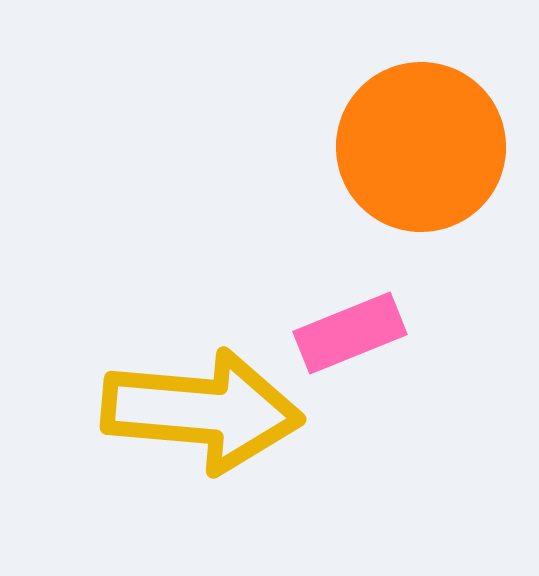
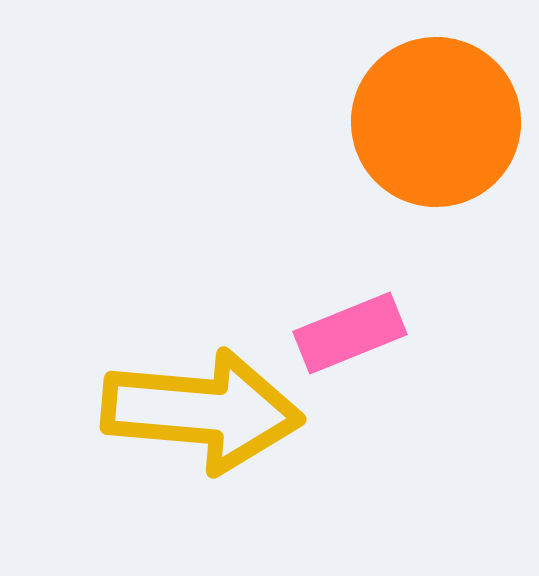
orange circle: moved 15 px right, 25 px up
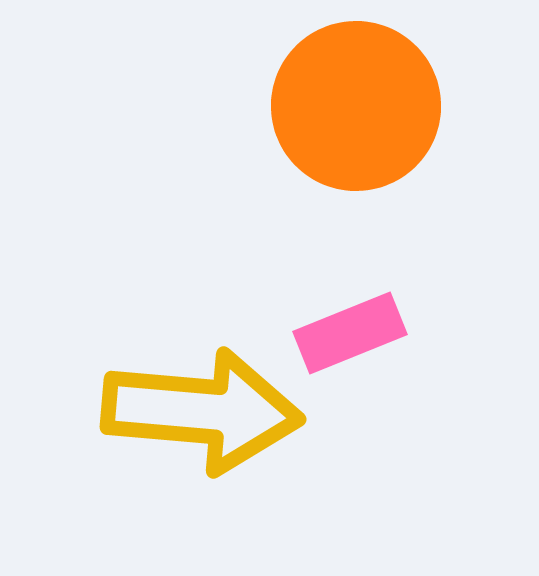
orange circle: moved 80 px left, 16 px up
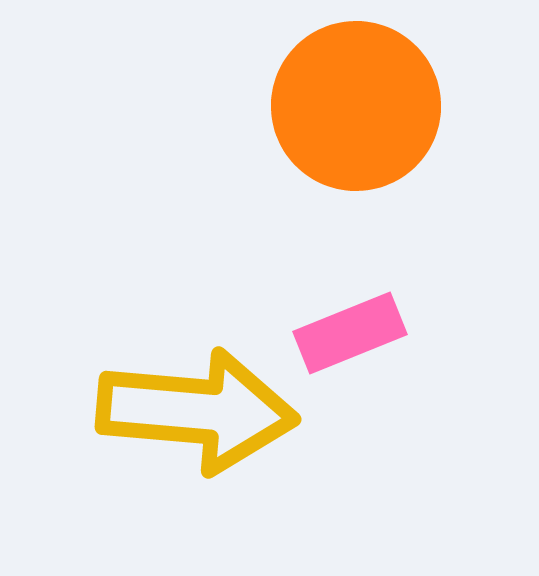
yellow arrow: moved 5 px left
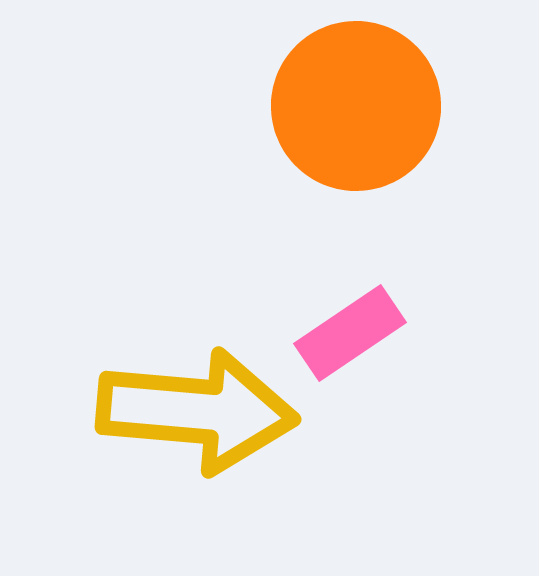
pink rectangle: rotated 12 degrees counterclockwise
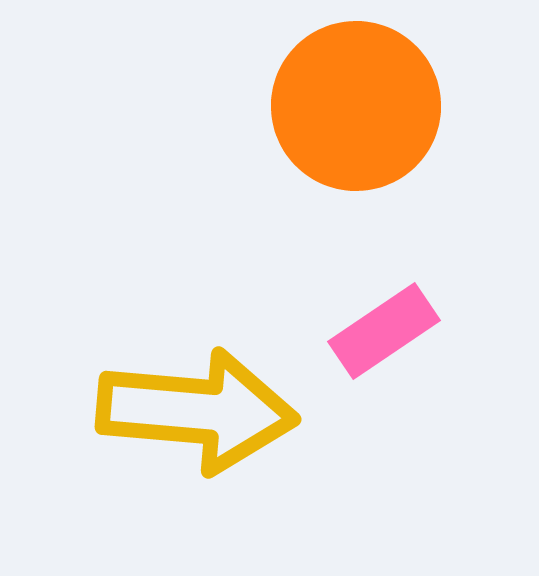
pink rectangle: moved 34 px right, 2 px up
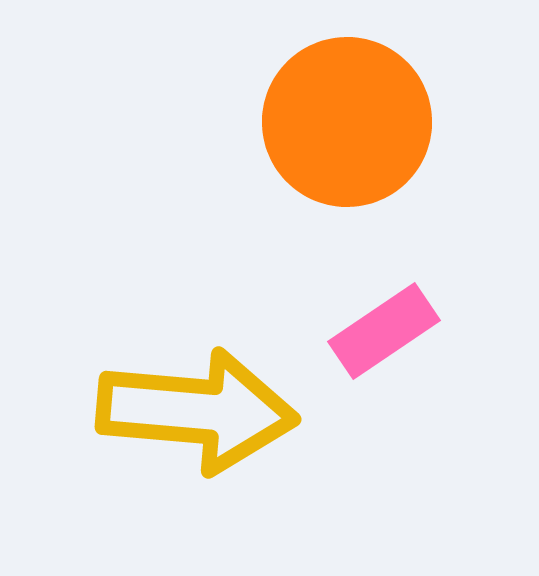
orange circle: moved 9 px left, 16 px down
